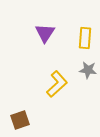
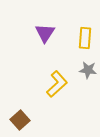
brown square: rotated 24 degrees counterclockwise
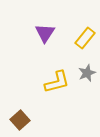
yellow rectangle: rotated 35 degrees clockwise
gray star: moved 1 px left, 3 px down; rotated 30 degrees counterclockwise
yellow L-shape: moved 2 px up; rotated 28 degrees clockwise
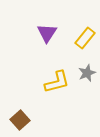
purple triangle: moved 2 px right
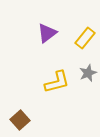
purple triangle: rotated 20 degrees clockwise
gray star: moved 1 px right
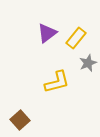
yellow rectangle: moved 9 px left
gray star: moved 10 px up
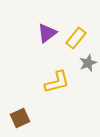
brown square: moved 2 px up; rotated 18 degrees clockwise
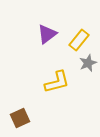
purple triangle: moved 1 px down
yellow rectangle: moved 3 px right, 2 px down
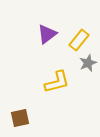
brown square: rotated 12 degrees clockwise
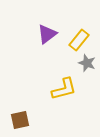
gray star: moved 1 px left; rotated 30 degrees counterclockwise
yellow L-shape: moved 7 px right, 7 px down
brown square: moved 2 px down
